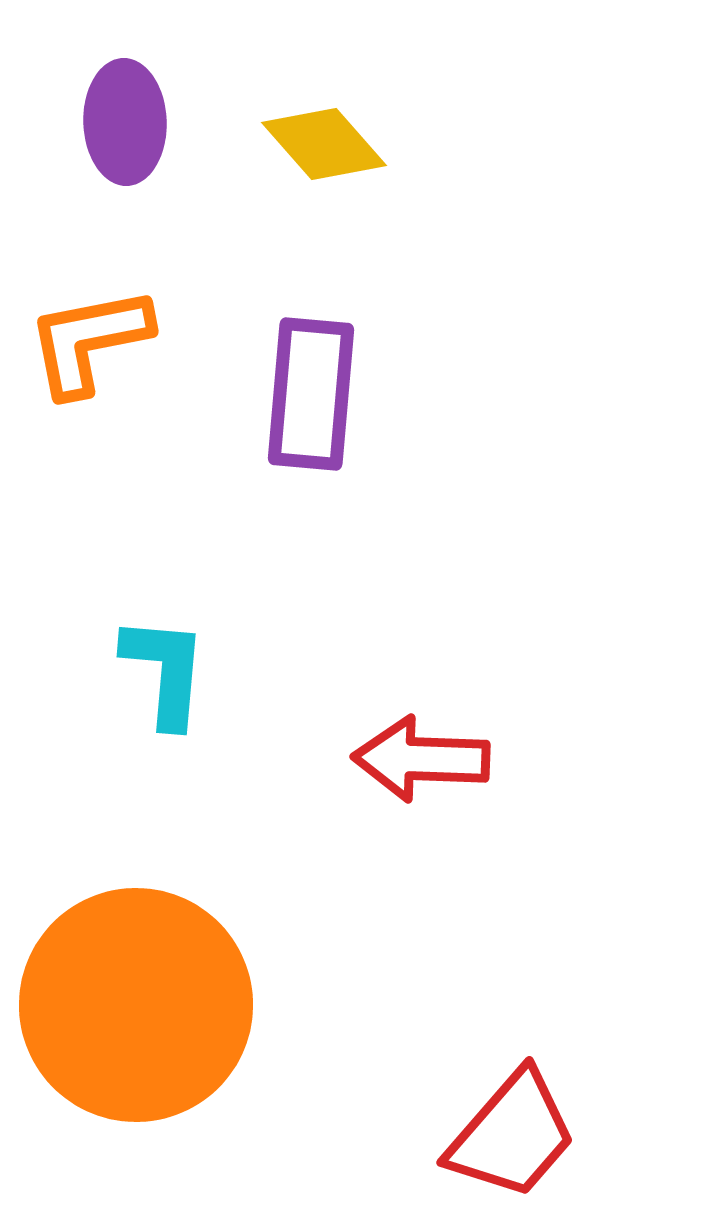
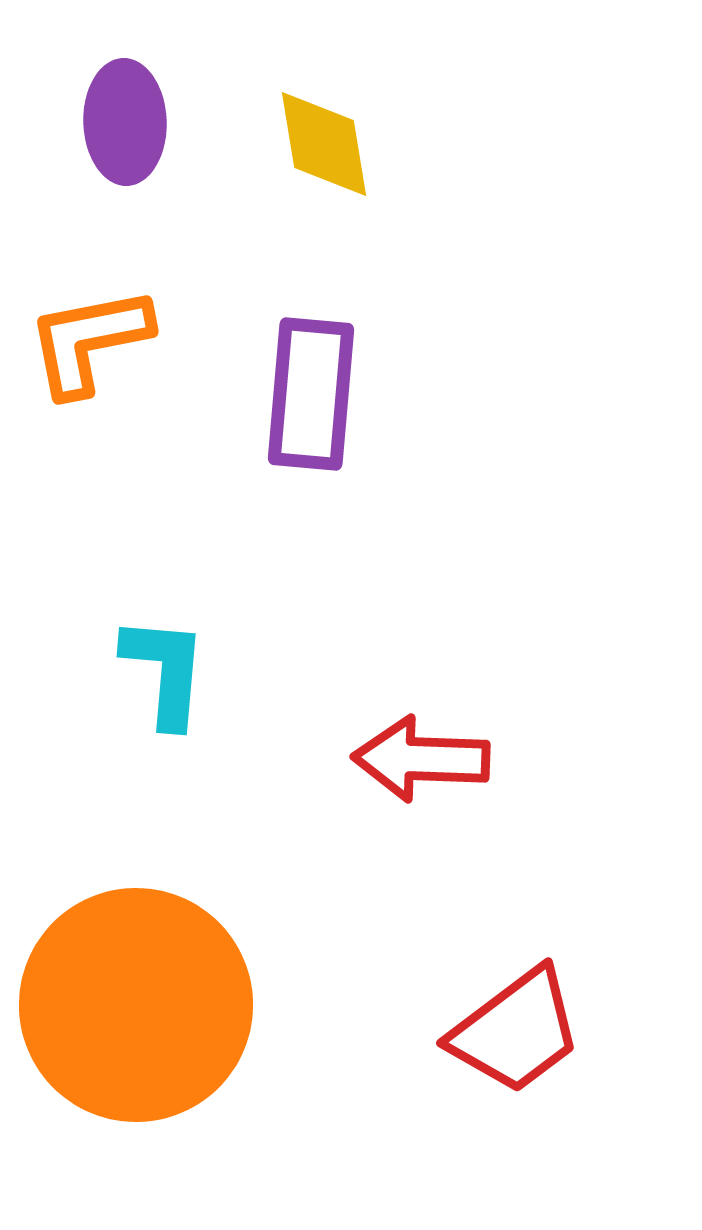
yellow diamond: rotated 32 degrees clockwise
red trapezoid: moved 4 px right, 104 px up; rotated 12 degrees clockwise
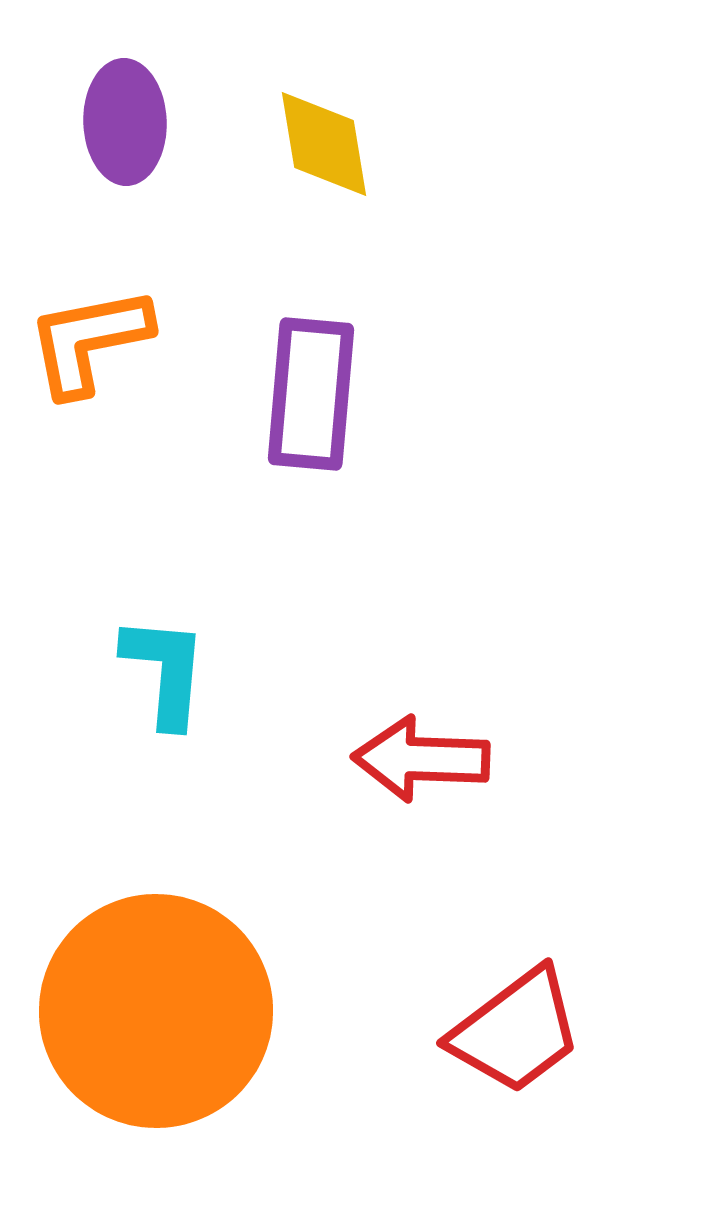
orange circle: moved 20 px right, 6 px down
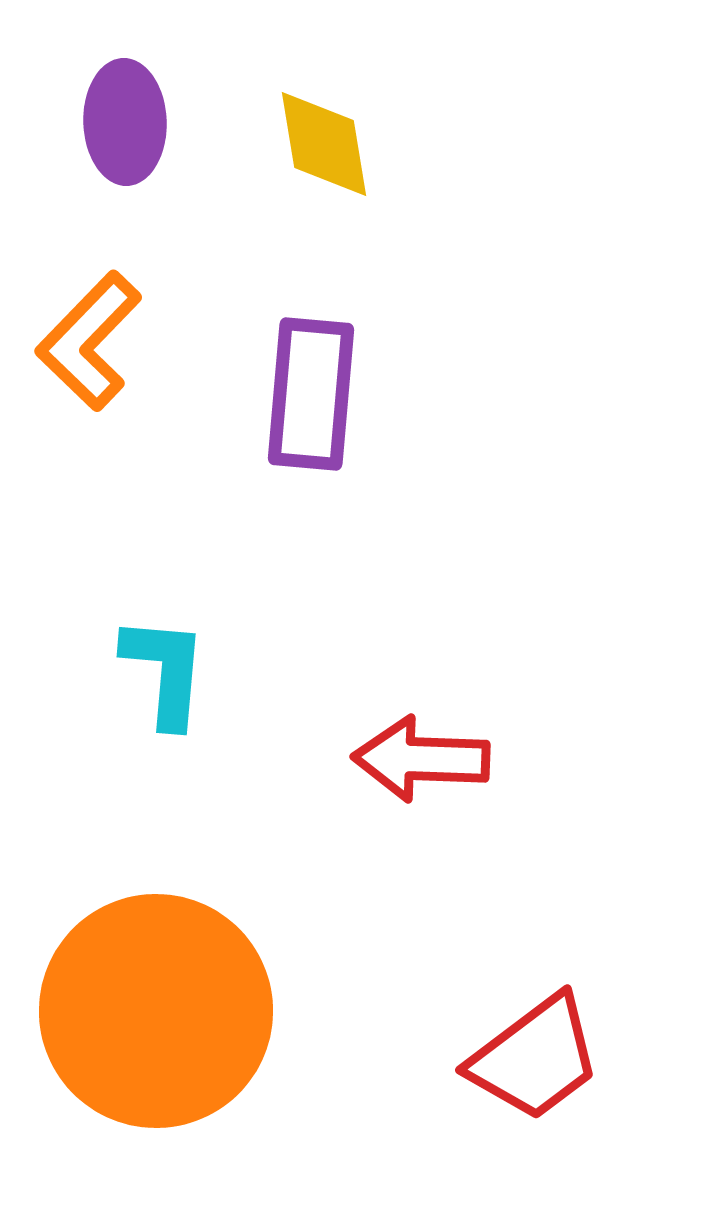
orange L-shape: rotated 35 degrees counterclockwise
red trapezoid: moved 19 px right, 27 px down
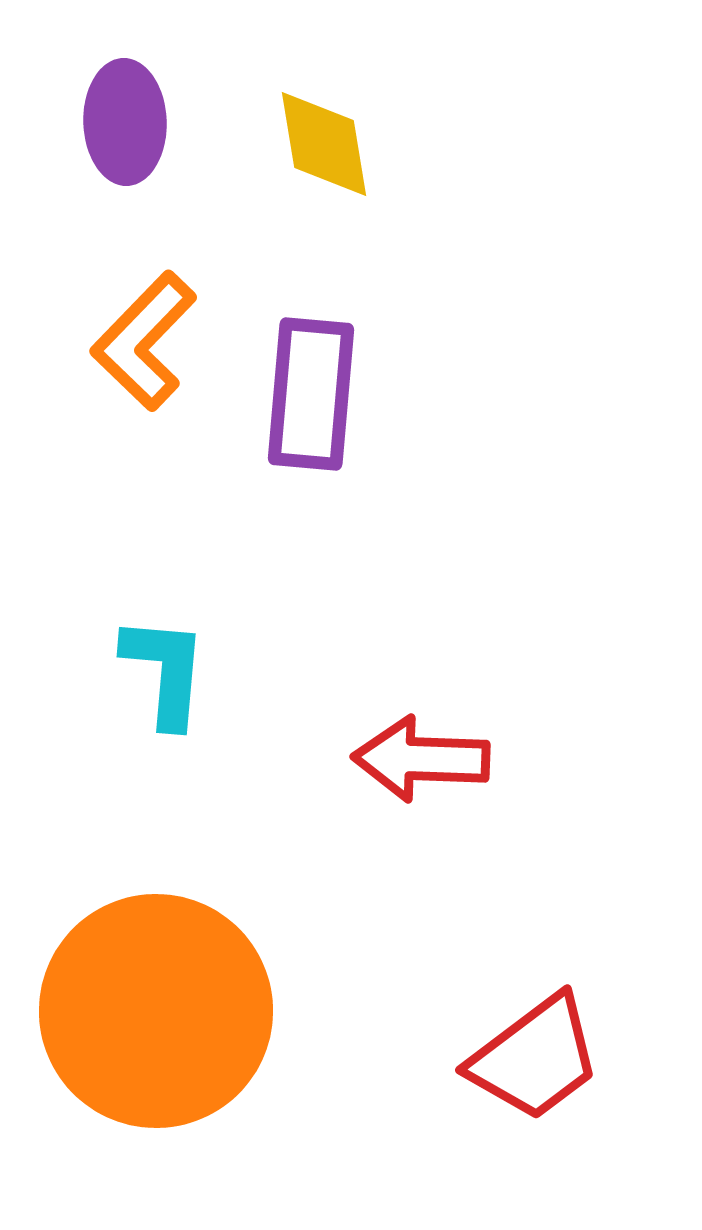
orange L-shape: moved 55 px right
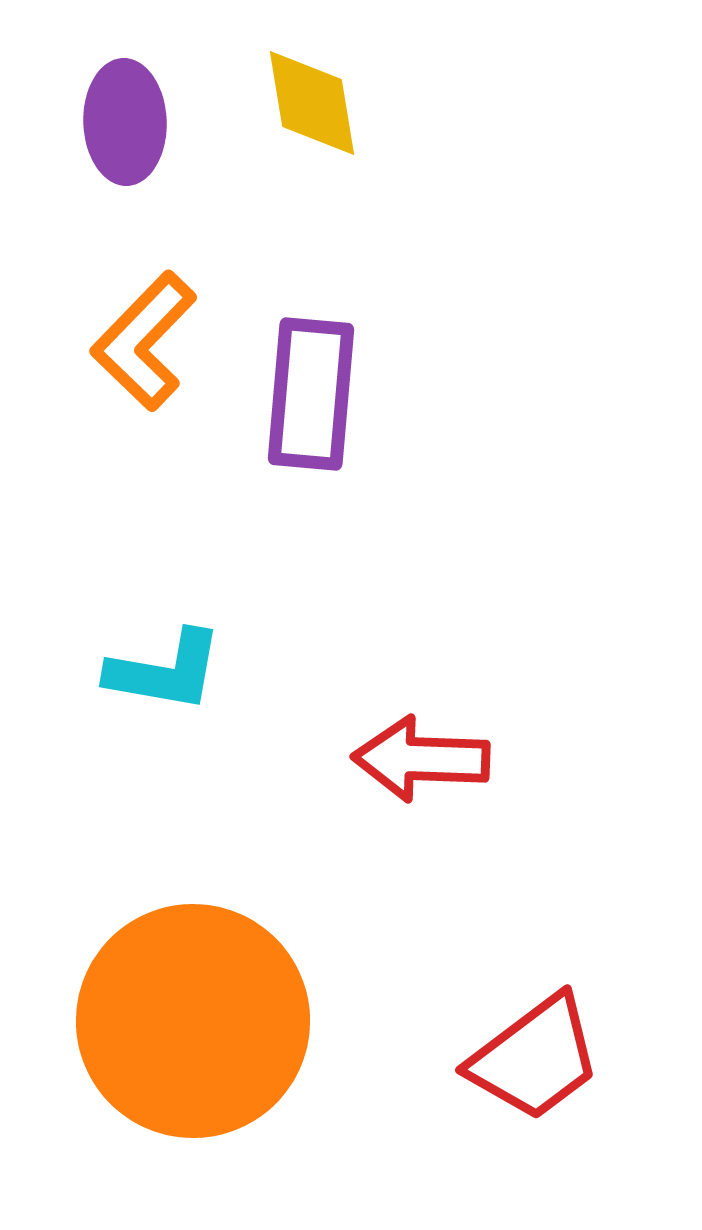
yellow diamond: moved 12 px left, 41 px up
cyan L-shape: rotated 95 degrees clockwise
orange circle: moved 37 px right, 10 px down
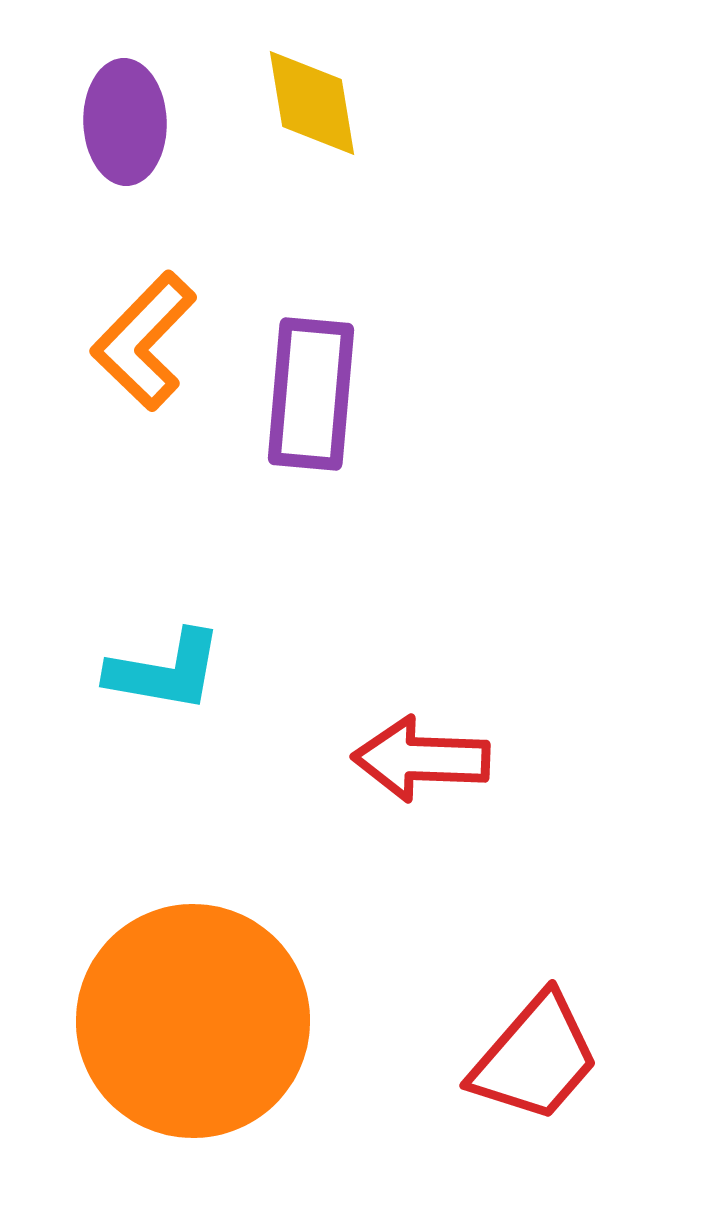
red trapezoid: rotated 12 degrees counterclockwise
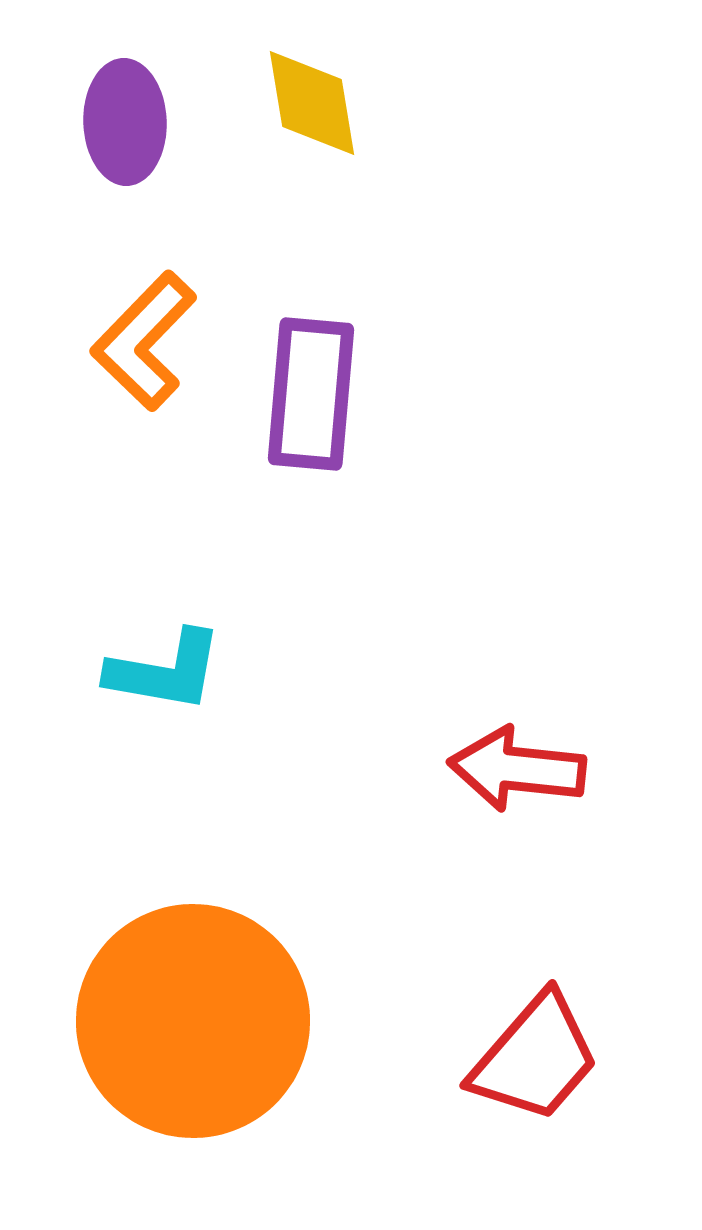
red arrow: moved 96 px right, 10 px down; rotated 4 degrees clockwise
